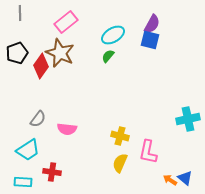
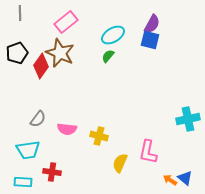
yellow cross: moved 21 px left
cyan trapezoid: rotated 25 degrees clockwise
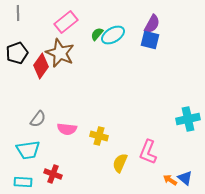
gray line: moved 2 px left
green semicircle: moved 11 px left, 22 px up
pink L-shape: rotated 10 degrees clockwise
red cross: moved 1 px right, 2 px down; rotated 12 degrees clockwise
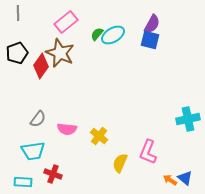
yellow cross: rotated 24 degrees clockwise
cyan trapezoid: moved 5 px right, 1 px down
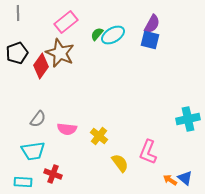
yellow semicircle: rotated 120 degrees clockwise
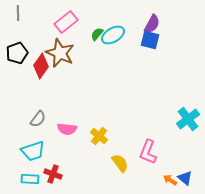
cyan cross: rotated 25 degrees counterclockwise
cyan trapezoid: rotated 10 degrees counterclockwise
cyan rectangle: moved 7 px right, 3 px up
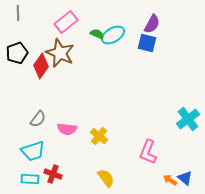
green semicircle: rotated 72 degrees clockwise
blue square: moved 3 px left, 3 px down
yellow semicircle: moved 14 px left, 15 px down
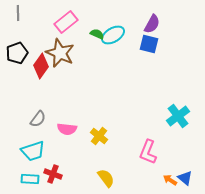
blue square: moved 2 px right, 1 px down
cyan cross: moved 10 px left, 3 px up
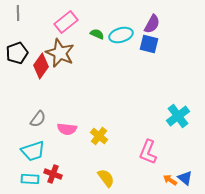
cyan ellipse: moved 8 px right; rotated 15 degrees clockwise
